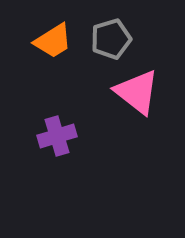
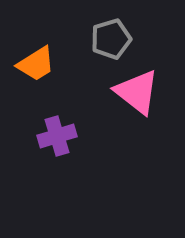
orange trapezoid: moved 17 px left, 23 px down
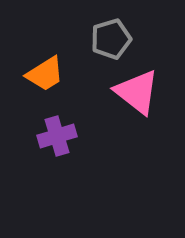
orange trapezoid: moved 9 px right, 10 px down
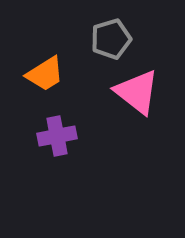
purple cross: rotated 6 degrees clockwise
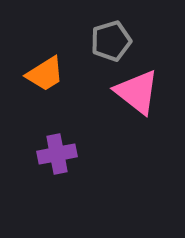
gray pentagon: moved 2 px down
purple cross: moved 18 px down
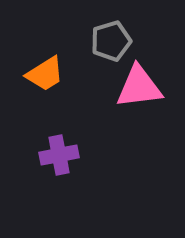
pink triangle: moved 2 px right, 5 px up; rotated 45 degrees counterclockwise
purple cross: moved 2 px right, 1 px down
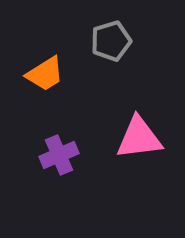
pink triangle: moved 51 px down
purple cross: rotated 12 degrees counterclockwise
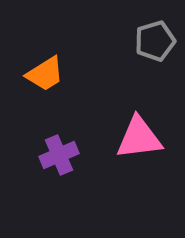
gray pentagon: moved 44 px right
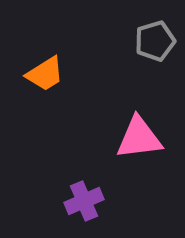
purple cross: moved 25 px right, 46 px down
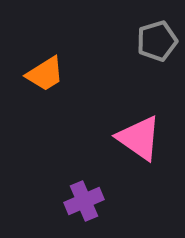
gray pentagon: moved 2 px right
pink triangle: rotated 42 degrees clockwise
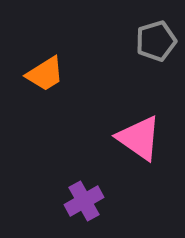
gray pentagon: moved 1 px left
purple cross: rotated 6 degrees counterclockwise
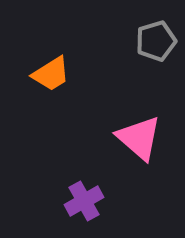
orange trapezoid: moved 6 px right
pink triangle: rotated 6 degrees clockwise
